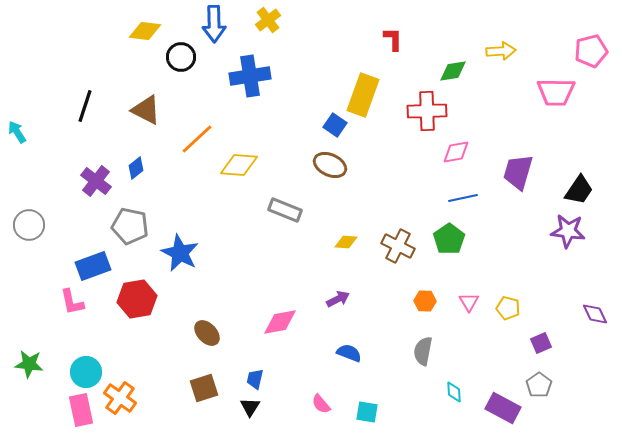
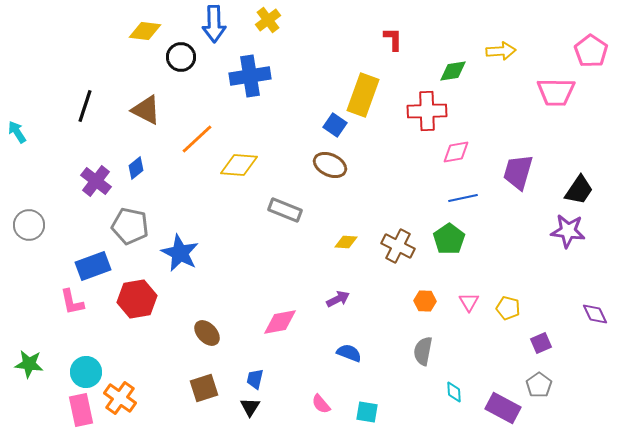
pink pentagon at (591, 51): rotated 24 degrees counterclockwise
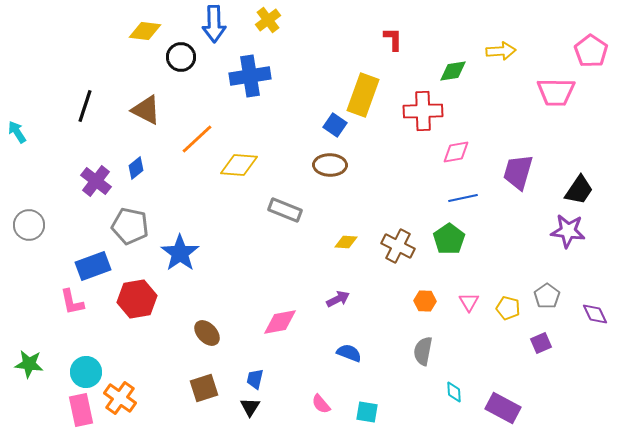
red cross at (427, 111): moved 4 px left
brown ellipse at (330, 165): rotated 24 degrees counterclockwise
blue star at (180, 253): rotated 9 degrees clockwise
gray pentagon at (539, 385): moved 8 px right, 89 px up
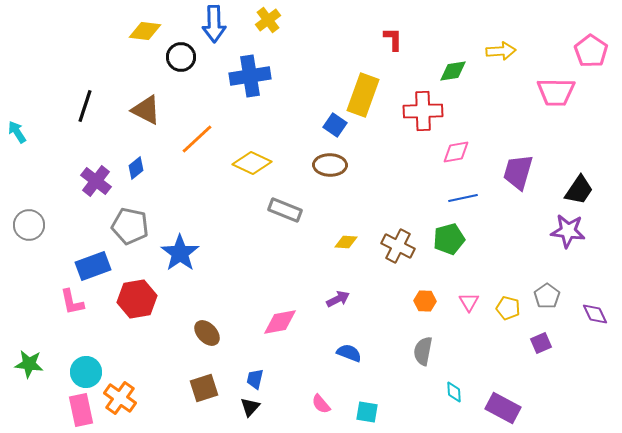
yellow diamond at (239, 165): moved 13 px right, 2 px up; rotated 21 degrees clockwise
green pentagon at (449, 239): rotated 20 degrees clockwise
black triangle at (250, 407): rotated 10 degrees clockwise
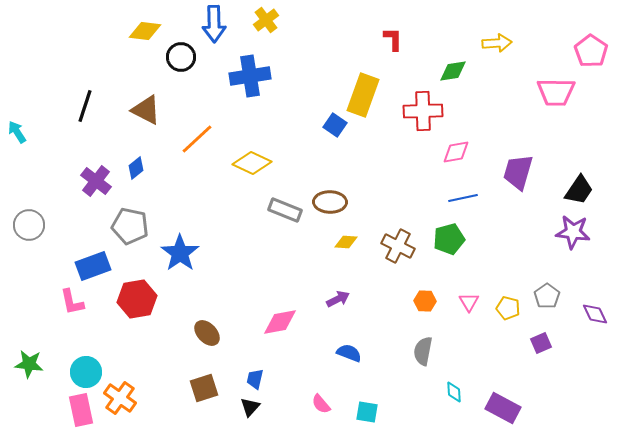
yellow cross at (268, 20): moved 2 px left
yellow arrow at (501, 51): moved 4 px left, 8 px up
brown ellipse at (330, 165): moved 37 px down
purple star at (568, 231): moved 5 px right, 1 px down
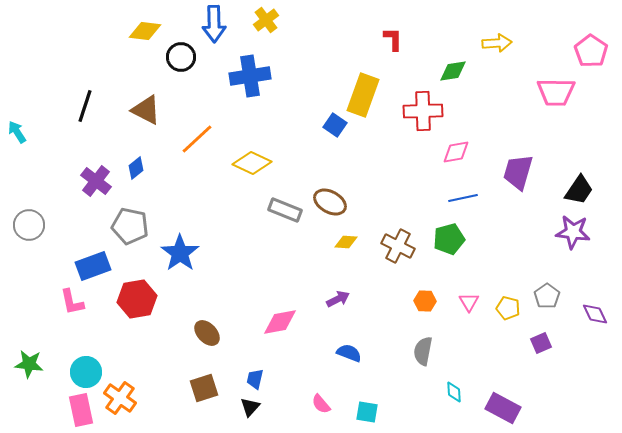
brown ellipse at (330, 202): rotated 28 degrees clockwise
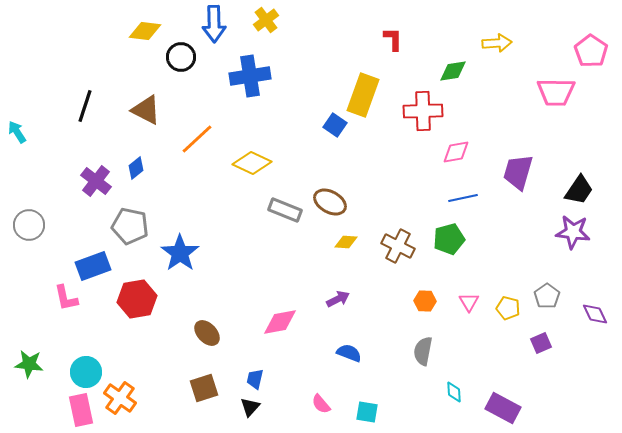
pink L-shape at (72, 302): moved 6 px left, 4 px up
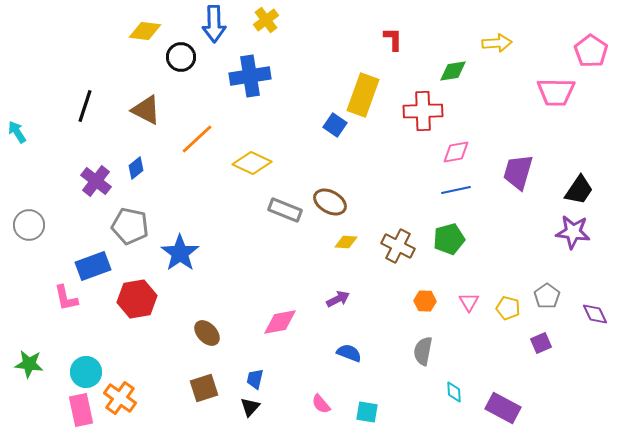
blue line at (463, 198): moved 7 px left, 8 px up
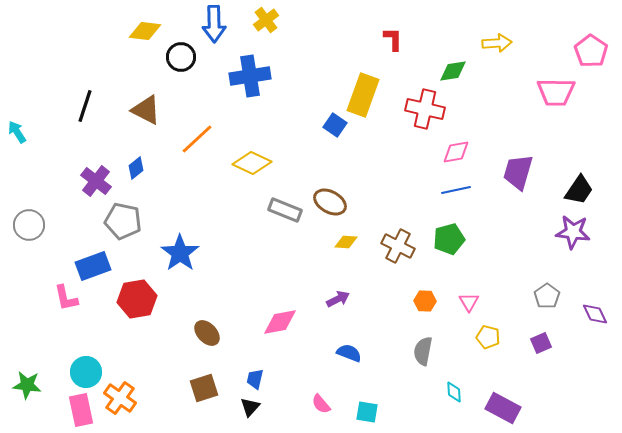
red cross at (423, 111): moved 2 px right, 2 px up; rotated 15 degrees clockwise
gray pentagon at (130, 226): moved 7 px left, 5 px up
yellow pentagon at (508, 308): moved 20 px left, 29 px down
green star at (29, 364): moved 2 px left, 21 px down
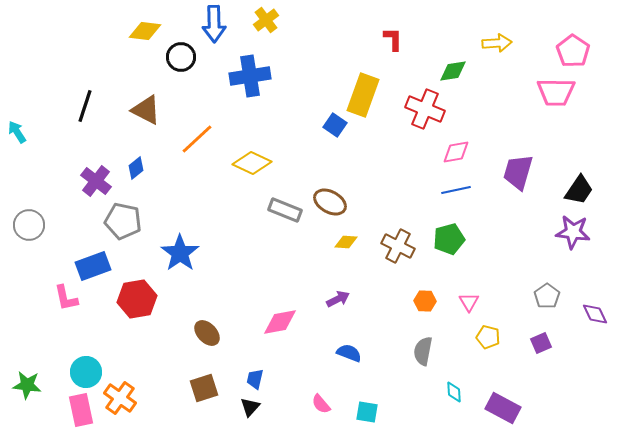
pink pentagon at (591, 51): moved 18 px left
red cross at (425, 109): rotated 9 degrees clockwise
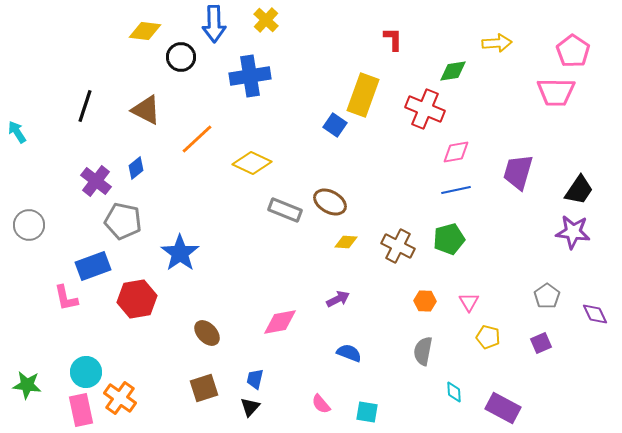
yellow cross at (266, 20): rotated 10 degrees counterclockwise
